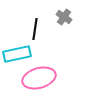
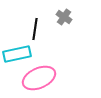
pink ellipse: rotated 8 degrees counterclockwise
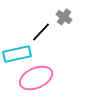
black line: moved 6 px right, 3 px down; rotated 35 degrees clockwise
pink ellipse: moved 3 px left
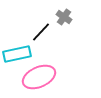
pink ellipse: moved 3 px right, 1 px up
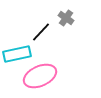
gray cross: moved 2 px right, 1 px down
pink ellipse: moved 1 px right, 1 px up
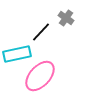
pink ellipse: rotated 24 degrees counterclockwise
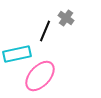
black line: moved 4 px right, 1 px up; rotated 20 degrees counterclockwise
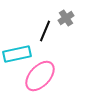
gray cross: rotated 21 degrees clockwise
